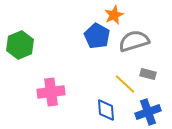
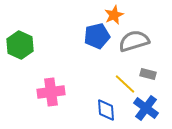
blue pentagon: rotated 30 degrees clockwise
green hexagon: rotated 12 degrees counterclockwise
blue cross: moved 2 px left, 4 px up; rotated 35 degrees counterclockwise
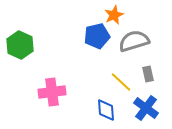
gray rectangle: rotated 63 degrees clockwise
yellow line: moved 4 px left, 2 px up
pink cross: moved 1 px right
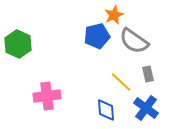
gray semicircle: rotated 128 degrees counterclockwise
green hexagon: moved 2 px left, 1 px up
pink cross: moved 5 px left, 4 px down
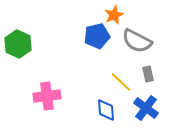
gray semicircle: moved 3 px right; rotated 8 degrees counterclockwise
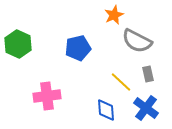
blue pentagon: moved 19 px left, 12 px down
